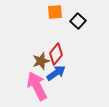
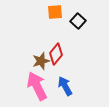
blue arrow: moved 9 px right, 13 px down; rotated 84 degrees counterclockwise
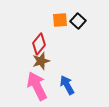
orange square: moved 5 px right, 8 px down
red diamond: moved 17 px left, 10 px up
blue arrow: moved 2 px right, 1 px up
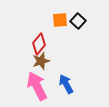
blue arrow: moved 1 px left, 1 px up
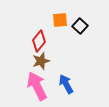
black square: moved 2 px right, 5 px down
red diamond: moved 3 px up
